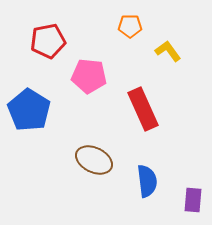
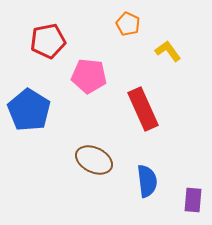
orange pentagon: moved 2 px left, 2 px up; rotated 25 degrees clockwise
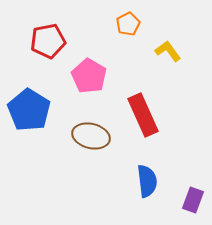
orange pentagon: rotated 20 degrees clockwise
pink pentagon: rotated 24 degrees clockwise
red rectangle: moved 6 px down
brown ellipse: moved 3 px left, 24 px up; rotated 12 degrees counterclockwise
purple rectangle: rotated 15 degrees clockwise
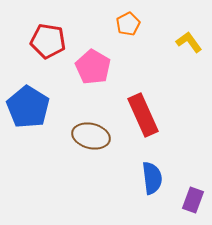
red pentagon: rotated 20 degrees clockwise
yellow L-shape: moved 21 px right, 9 px up
pink pentagon: moved 4 px right, 9 px up
blue pentagon: moved 1 px left, 3 px up
blue semicircle: moved 5 px right, 3 px up
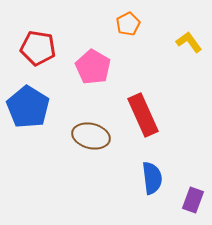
red pentagon: moved 10 px left, 7 px down
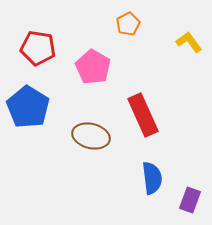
purple rectangle: moved 3 px left
